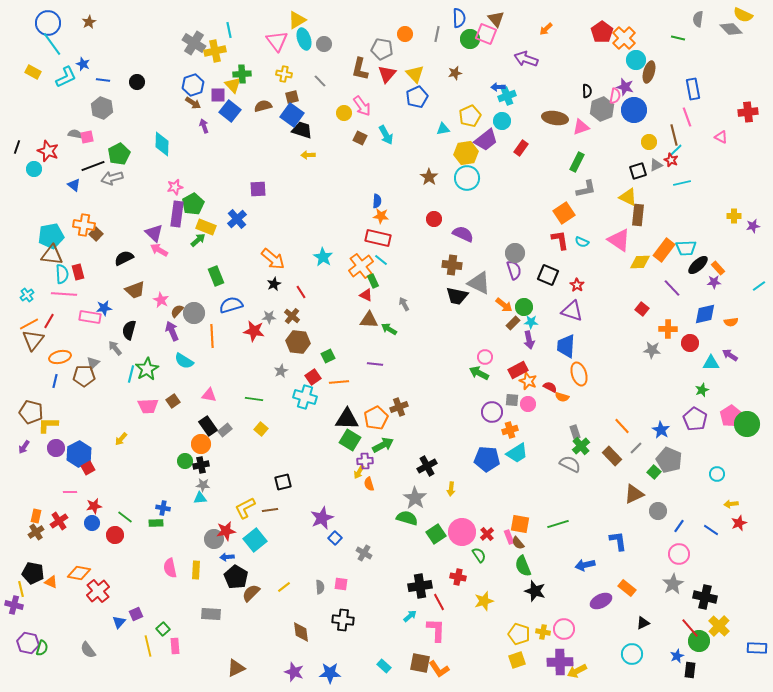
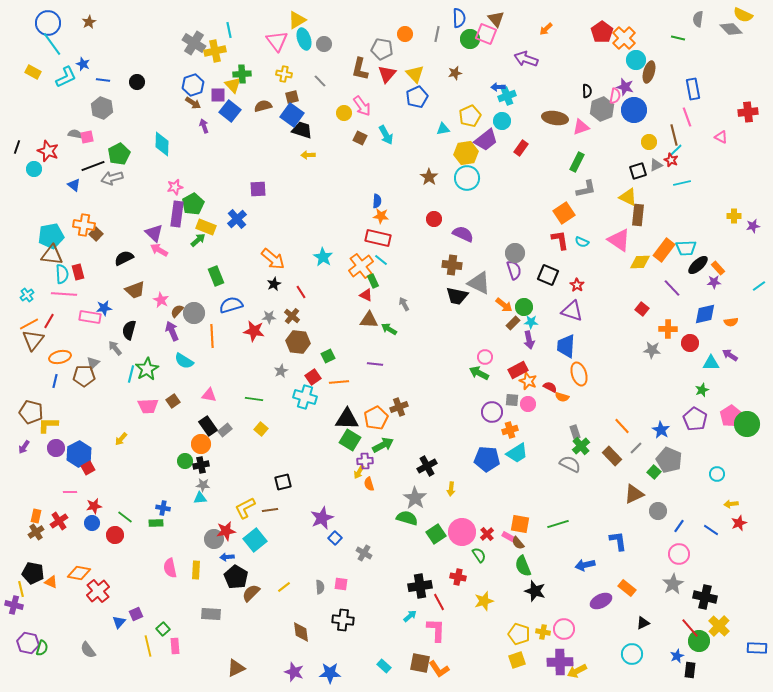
pink rectangle at (509, 537): rotated 40 degrees counterclockwise
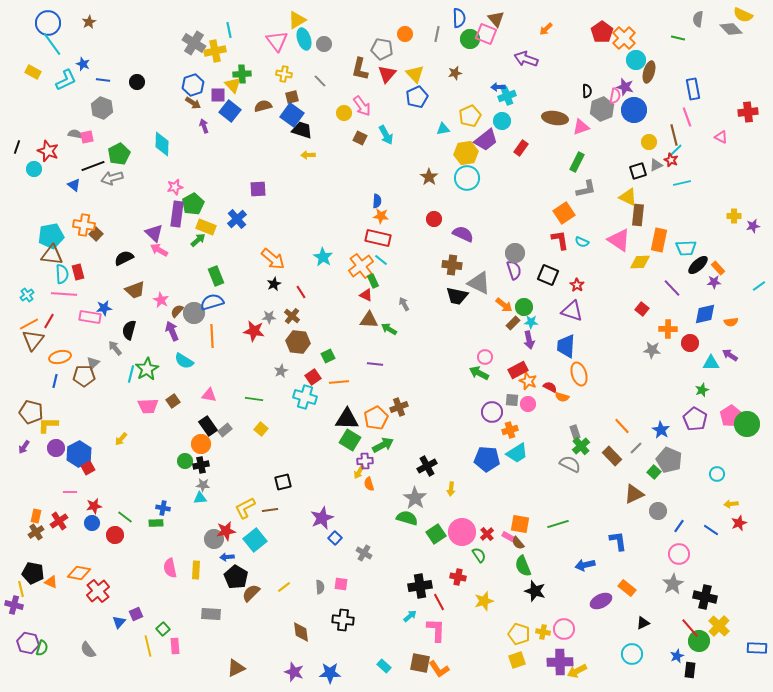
cyan L-shape at (66, 77): moved 3 px down
orange rectangle at (664, 250): moved 5 px left, 10 px up; rotated 25 degrees counterclockwise
blue semicircle at (231, 305): moved 19 px left, 3 px up
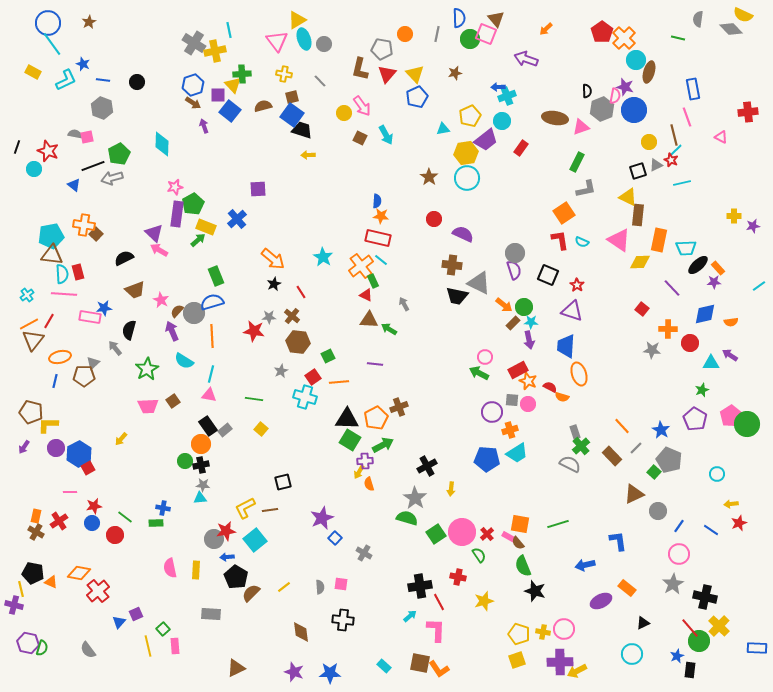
cyan line at (131, 374): moved 80 px right
brown cross at (36, 532): rotated 28 degrees counterclockwise
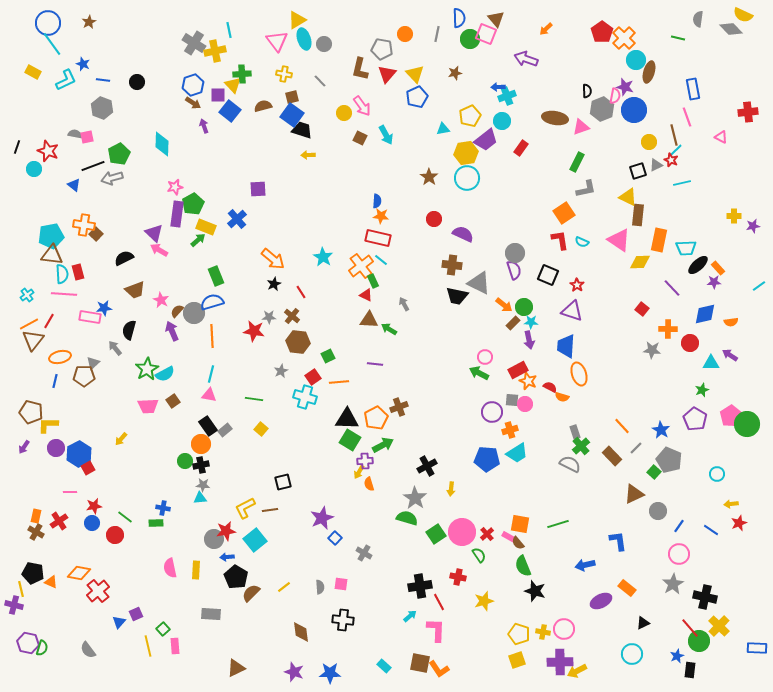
cyan semicircle at (184, 361): moved 19 px left, 13 px down; rotated 60 degrees counterclockwise
pink circle at (528, 404): moved 3 px left
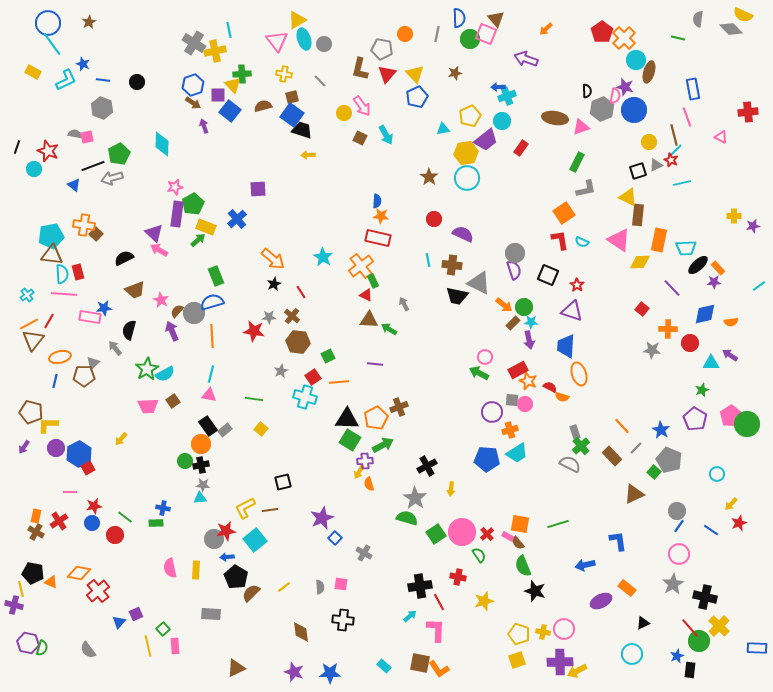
cyan line at (381, 260): moved 47 px right; rotated 40 degrees clockwise
yellow arrow at (731, 504): rotated 40 degrees counterclockwise
gray circle at (658, 511): moved 19 px right
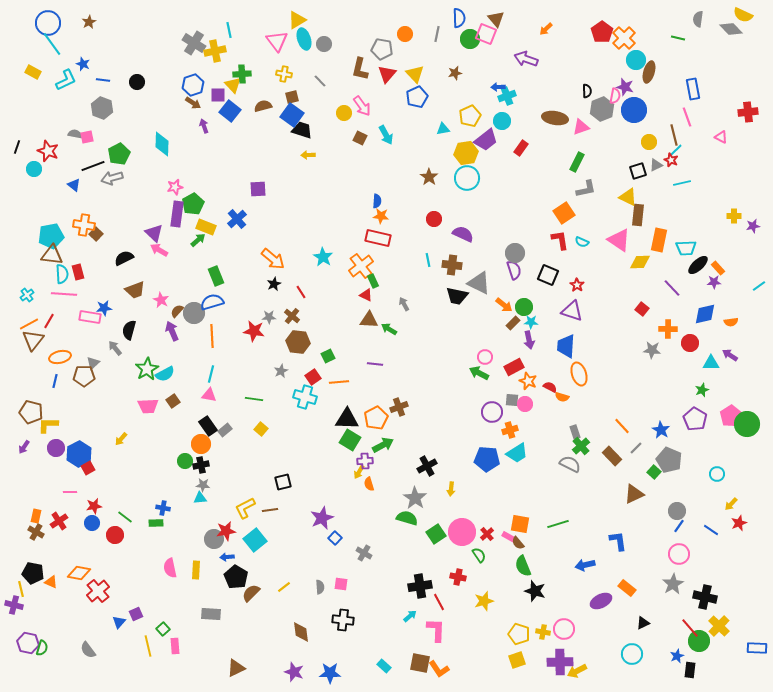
red rectangle at (518, 370): moved 4 px left, 3 px up
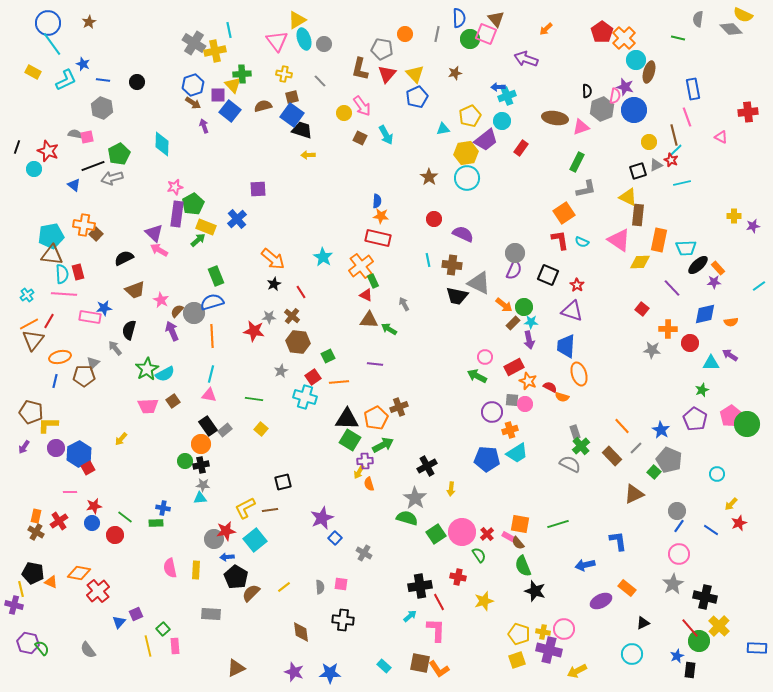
purple semicircle at (514, 270): rotated 42 degrees clockwise
green arrow at (479, 373): moved 2 px left, 3 px down
green semicircle at (42, 648): rotated 56 degrees counterclockwise
purple cross at (560, 662): moved 11 px left, 12 px up; rotated 15 degrees clockwise
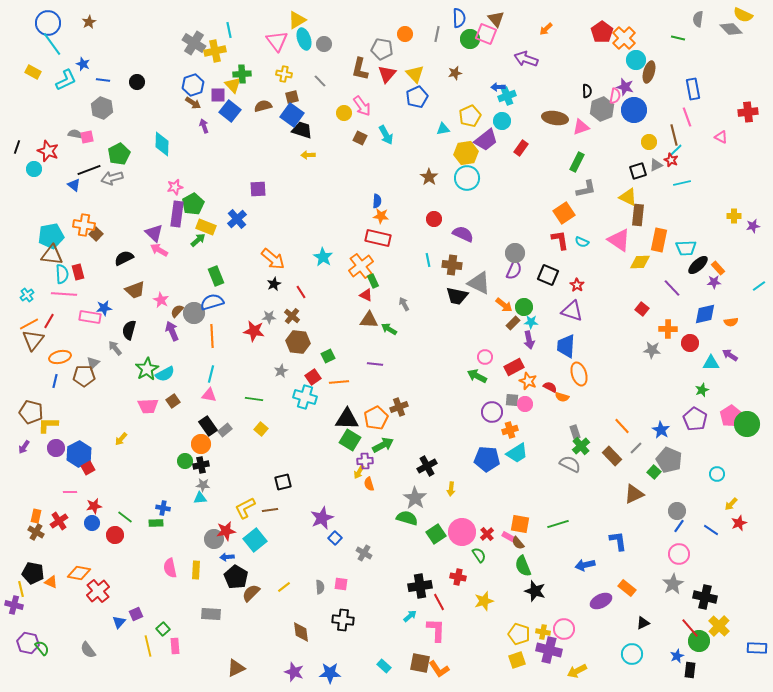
black line at (93, 166): moved 4 px left, 4 px down
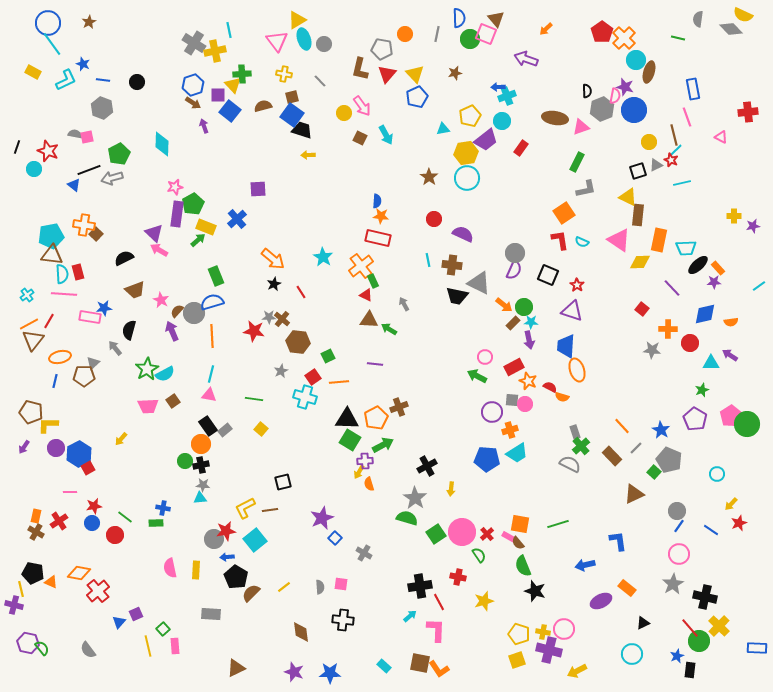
brown cross at (292, 316): moved 10 px left, 3 px down
orange ellipse at (579, 374): moved 2 px left, 4 px up
